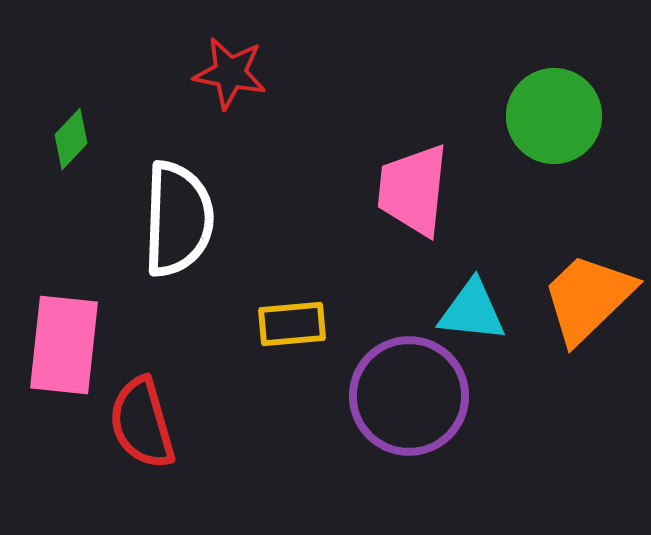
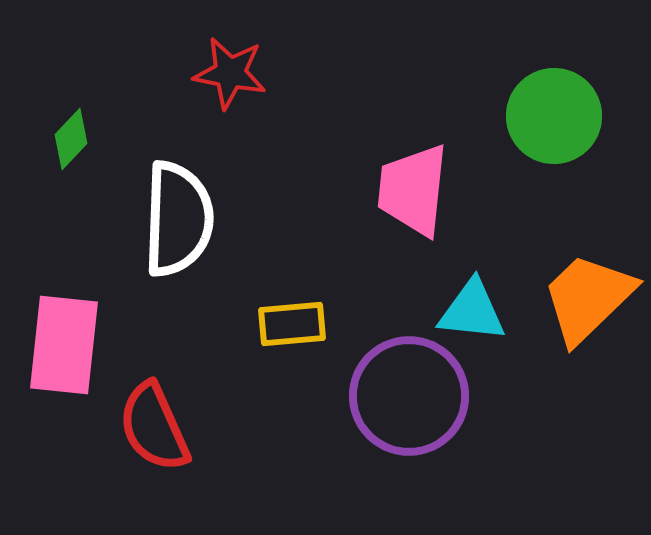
red semicircle: moved 12 px right, 4 px down; rotated 8 degrees counterclockwise
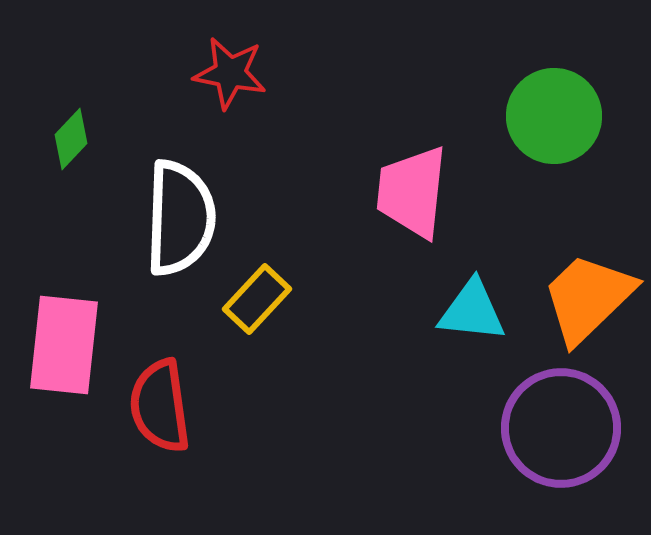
pink trapezoid: moved 1 px left, 2 px down
white semicircle: moved 2 px right, 1 px up
yellow rectangle: moved 35 px left, 25 px up; rotated 42 degrees counterclockwise
purple circle: moved 152 px right, 32 px down
red semicircle: moved 6 px right, 21 px up; rotated 16 degrees clockwise
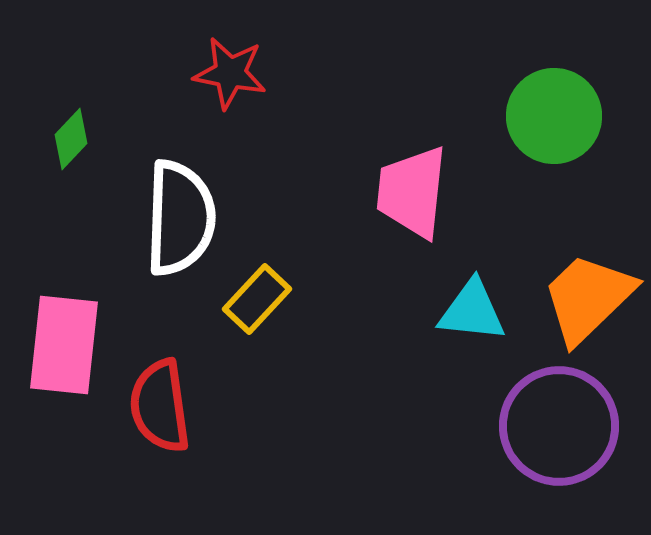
purple circle: moved 2 px left, 2 px up
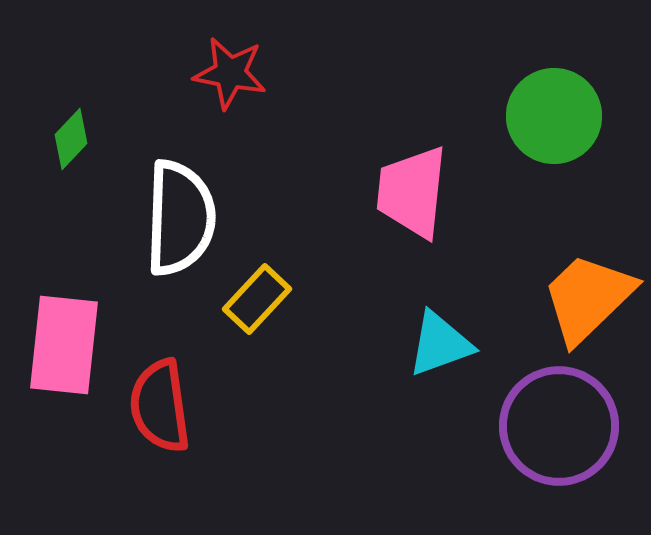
cyan triangle: moved 32 px left, 33 px down; rotated 26 degrees counterclockwise
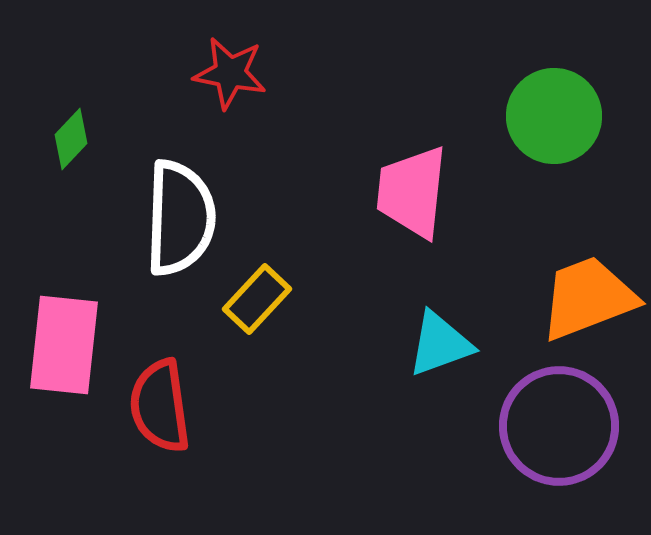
orange trapezoid: rotated 23 degrees clockwise
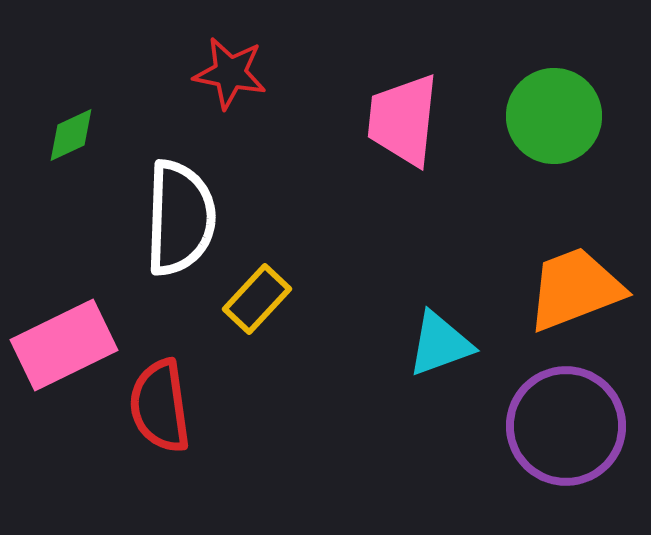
green diamond: moved 4 px up; rotated 22 degrees clockwise
pink trapezoid: moved 9 px left, 72 px up
orange trapezoid: moved 13 px left, 9 px up
pink rectangle: rotated 58 degrees clockwise
purple circle: moved 7 px right
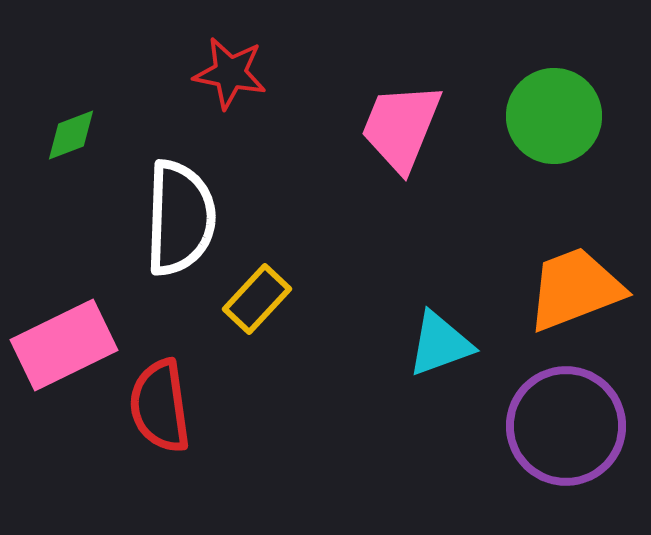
pink trapezoid: moved 2 px left, 7 px down; rotated 16 degrees clockwise
green diamond: rotated 4 degrees clockwise
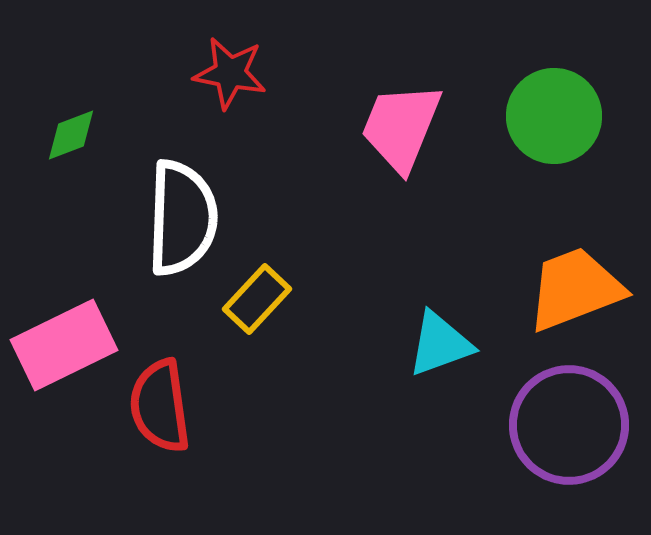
white semicircle: moved 2 px right
purple circle: moved 3 px right, 1 px up
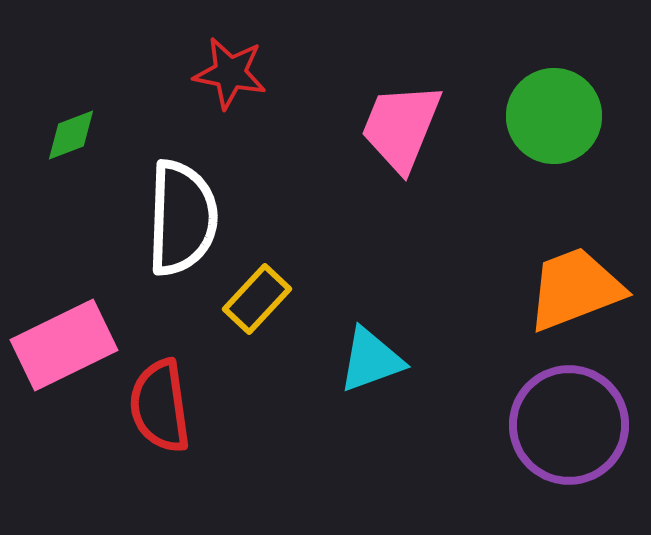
cyan triangle: moved 69 px left, 16 px down
